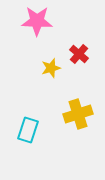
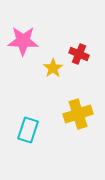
pink star: moved 14 px left, 20 px down
red cross: rotated 18 degrees counterclockwise
yellow star: moved 2 px right; rotated 18 degrees counterclockwise
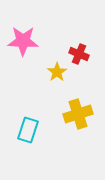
yellow star: moved 4 px right, 4 px down
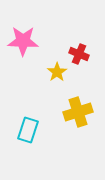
yellow cross: moved 2 px up
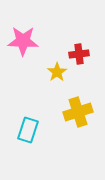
red cross: rotated 30 degrees counterclockwise
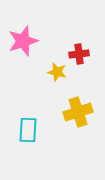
pink star: rotated 20 degrees counterclockwise
yellow star: rotated 24 degrees counterclockwise
cyan rectangle: rotated 15 degrees counterclockwise
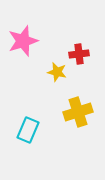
cyan rectangle: rotated 20 degrees clockwise
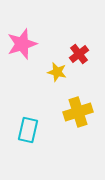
pink star: moved 1 px left, 3 px down
red cross: rotated 30 degrees counterclockwise
cyan rectangle: rotated 10 degrees counterclockwise
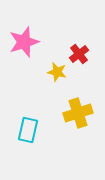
pink star: moved 2 px right, 2 px up
yellow cross: moved 1 px down
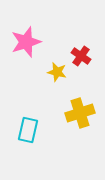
pink star: moved 2 px right
red cross: moved 2 px right, 2 px down; rotated 18 degrees counterclockwise
yellow cross: moved 2 px right
